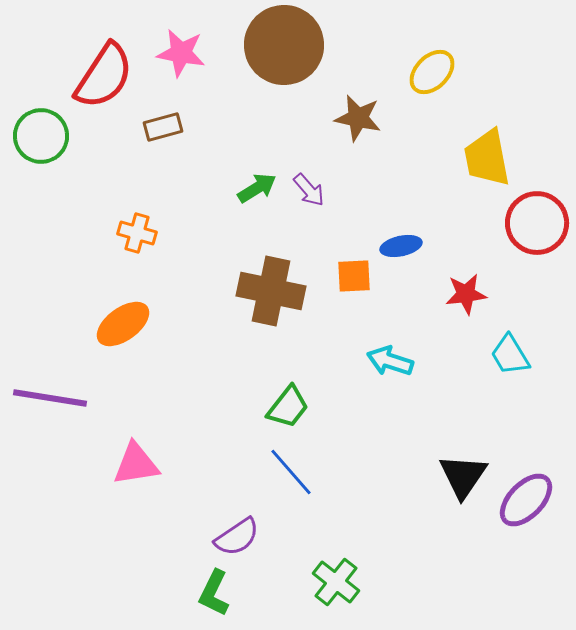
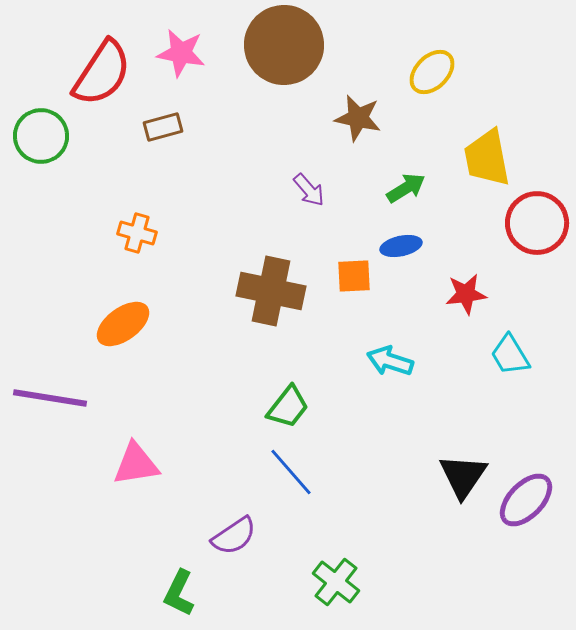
red semicircle: moved 2 px left, 3 px up
green arrow: moved 149 px right
purple semicircle: moved 3 px left, 1 px up
green L-shape: moved 35 px left
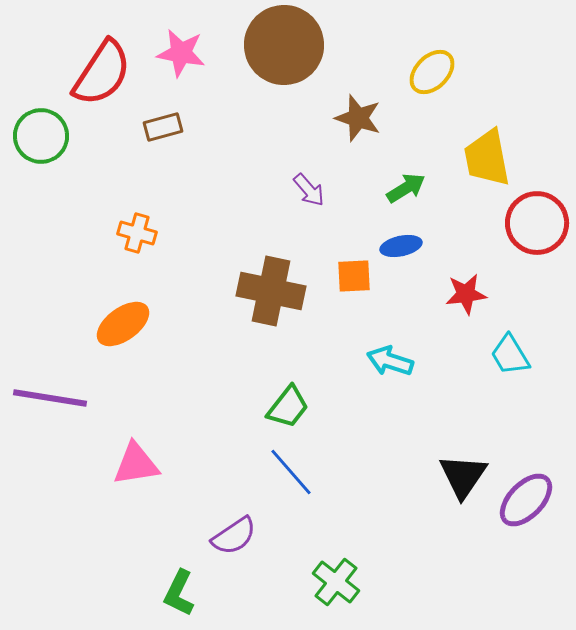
brown star: rotated 6 degrees clockwise
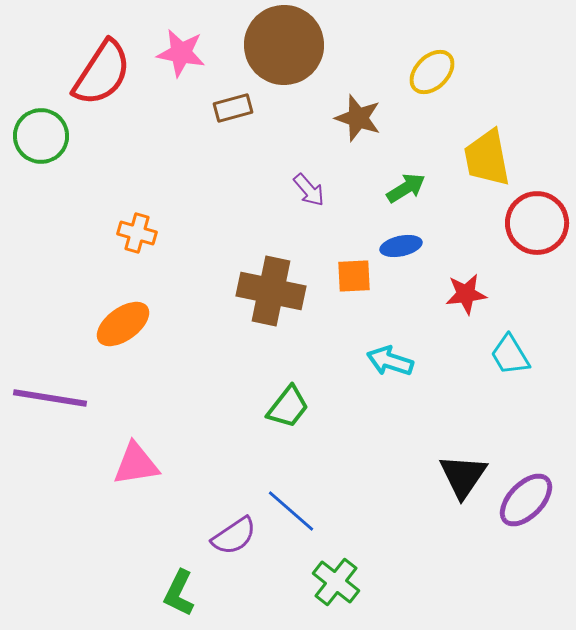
brown rectangle: moved 70 px right, 19 px up
blue line: moved 39 px down; rotated 8 degrees counterclockwise
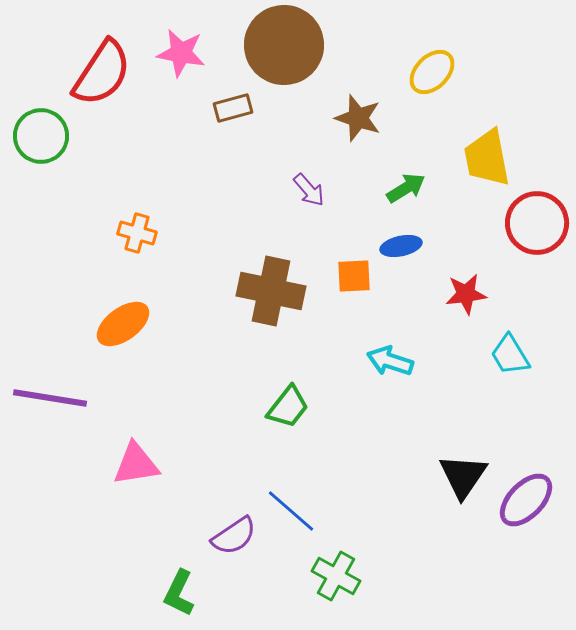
green cross: moved 6 px up; rotated 9 degrees counterclockwise
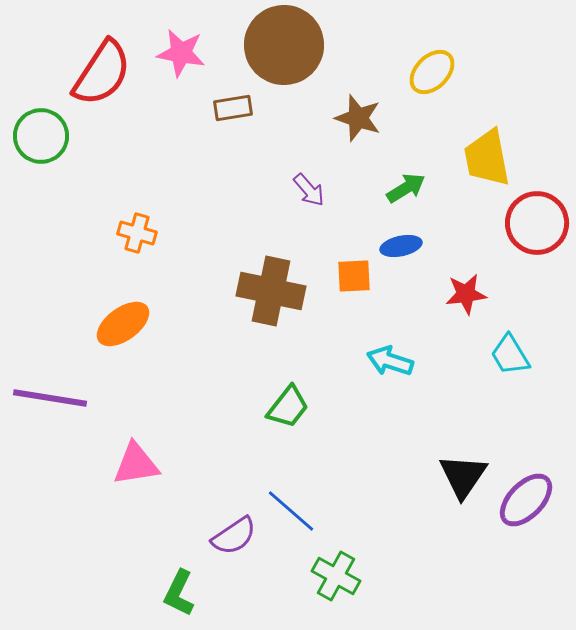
brown rectangle: rotated 6 degrees clockwise
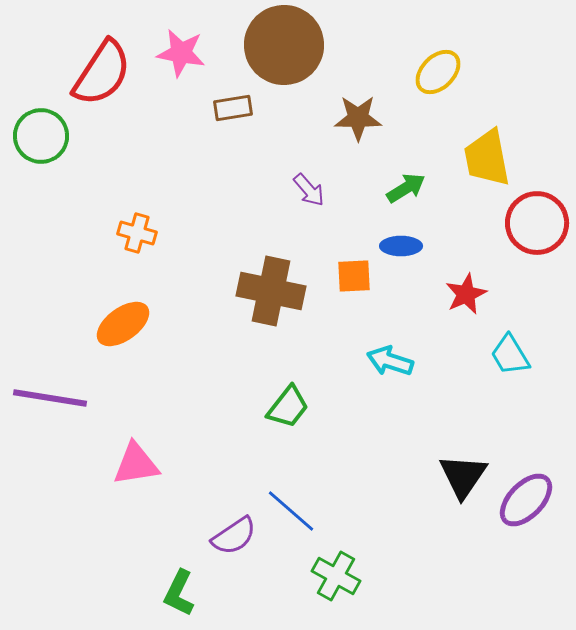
yellow ellipse: moved 6 px right
brown star: rotated 18 degrees counterclockwise
blue ellipse: rotated 12 degrees clockwise
red star: rotated 18 degrees counterclockwise
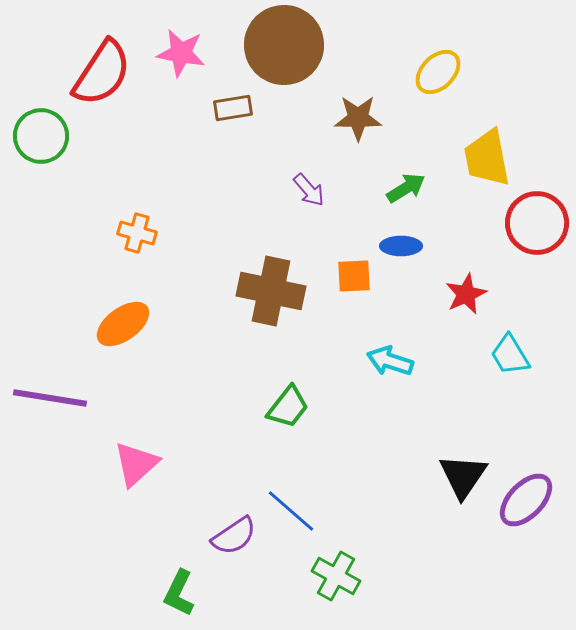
pink triangle: rotated 33 degrees counterclockwise
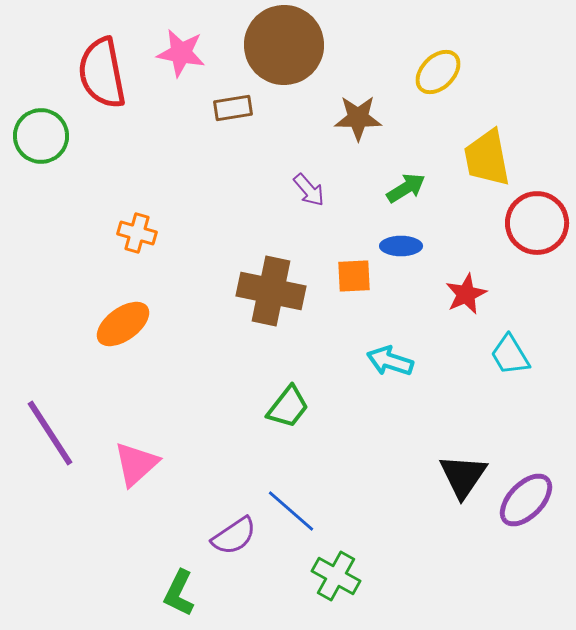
red semicircle: rotated 136 degrees clockwise
purple line: moved 35 px down; rotated 48 degrees clockwise
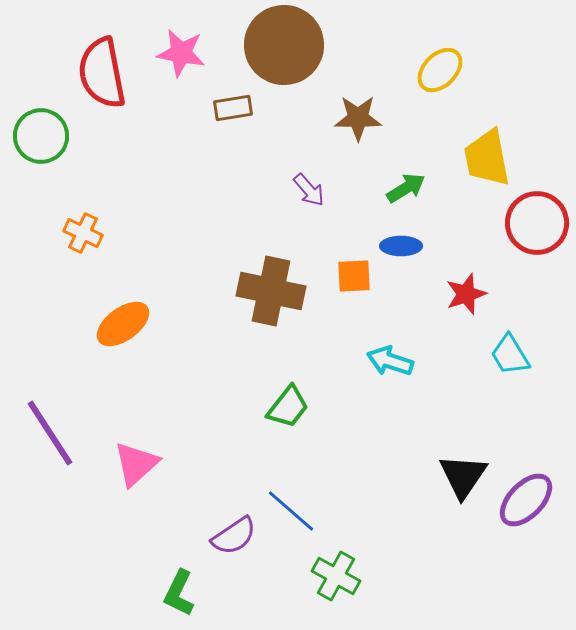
yellow ellipse: moved 2 px right, 2 px up
orange cross: moved 54 px left; rotated 9 degrees clockwise
red star: rotated 6 degrees clockwise
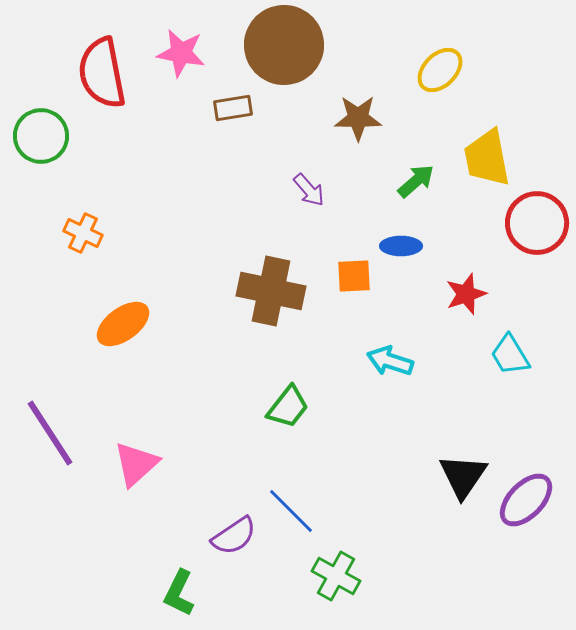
green arrow: moved 10 px right, 7 px up; rotated 9 degrees counterclockwise
blue line: rotated 4 degrees clockwise
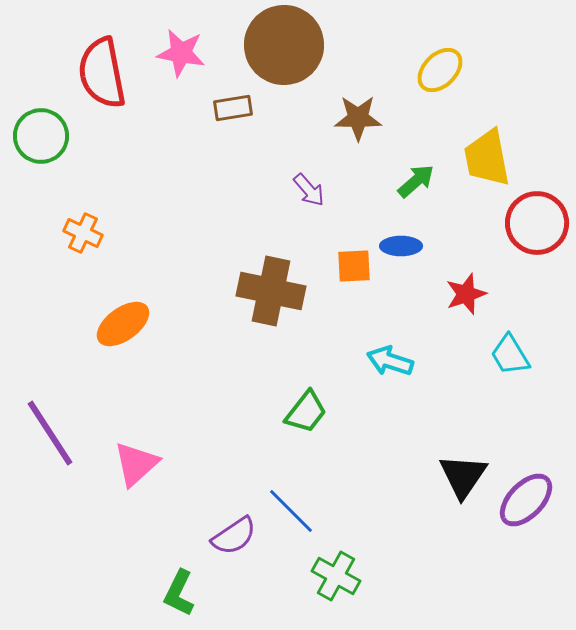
orange square: moved 10 px up
green trapezoid: moved 18 px right, 5 px down
